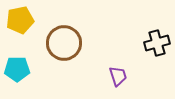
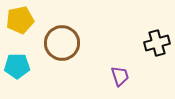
brown circle: moved 2 px left
cyan pentagon: moved 3 px up
purple trapezoid: moved 2 px right
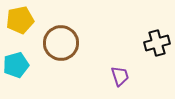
brown circle: moved 1 px left
cyan pentagon: moved 1 px left, 1 px up; rotated 15 degrees counterclockwise
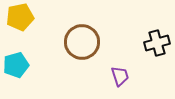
yellow pentagon: moved 3 px up
brown circle: moved 21 px right, 1 px up
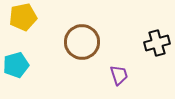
yellow pentagon: moved 3 px right
purple trapezoid: moved 1 px left, 1 px up
